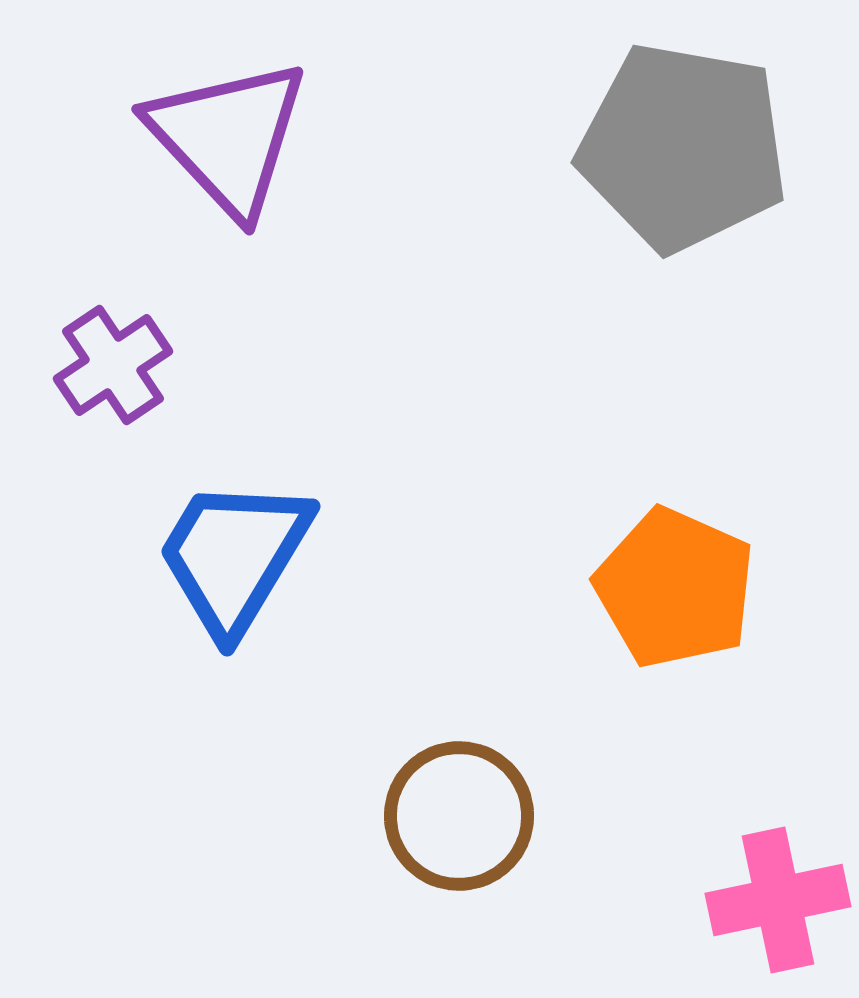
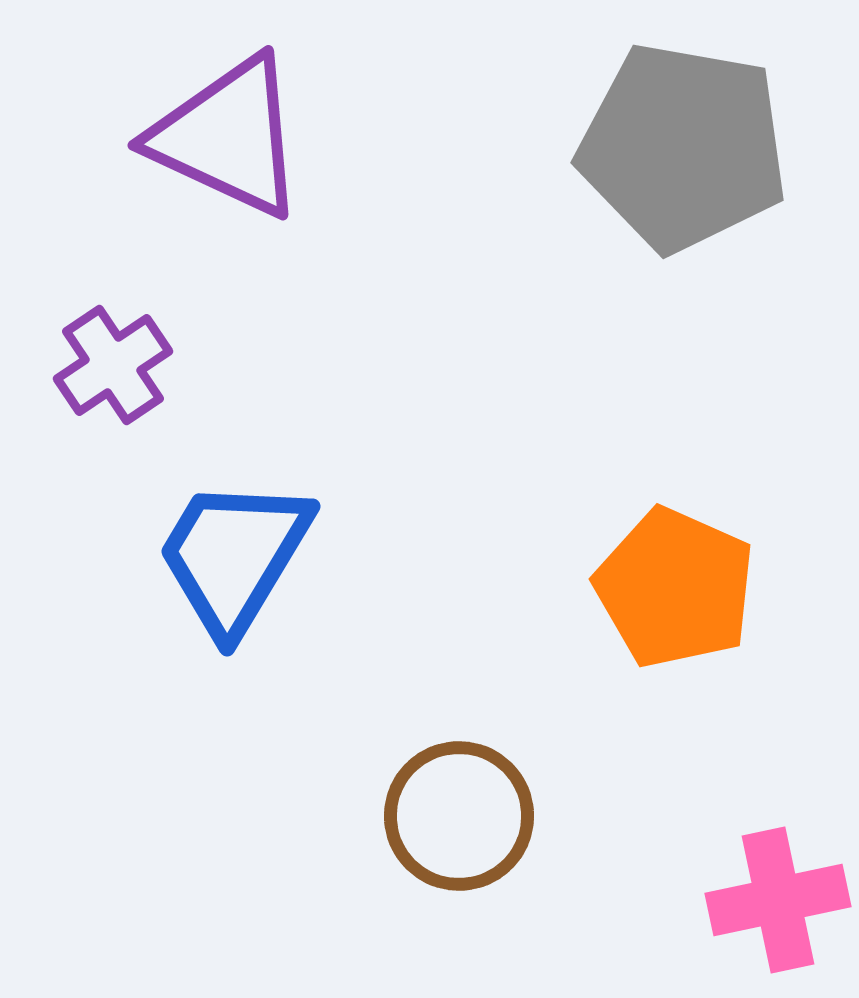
purple triangle: rotated 22 degrees counterclockwise
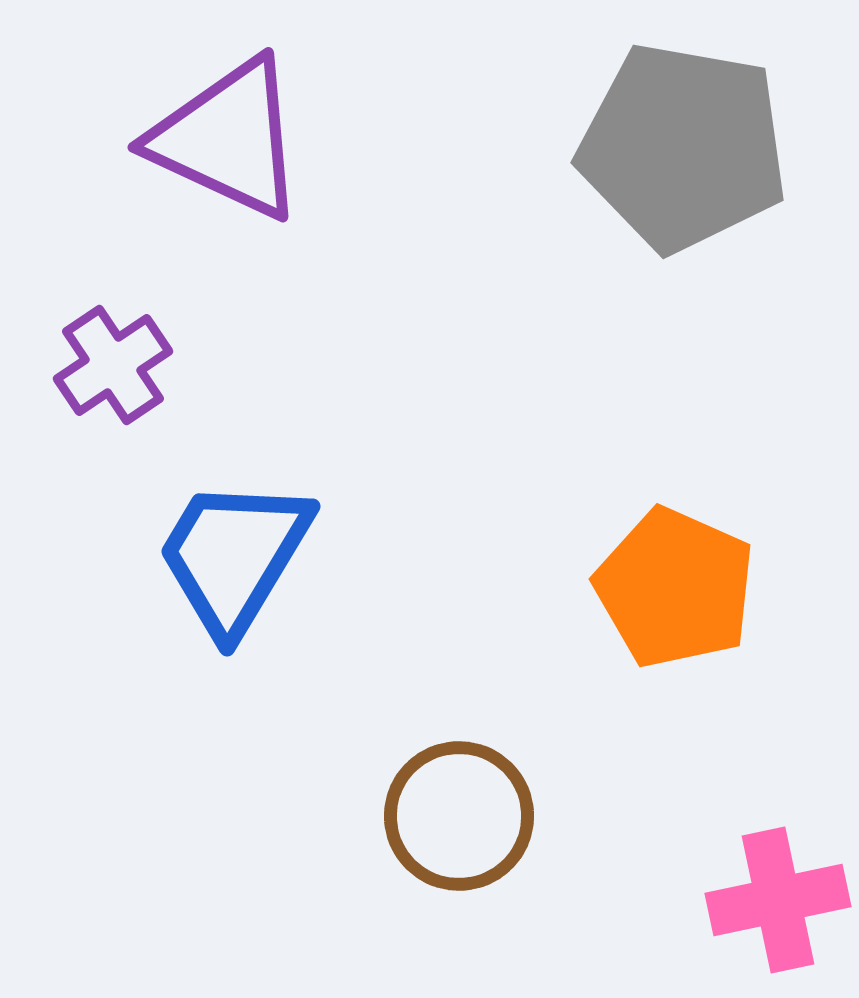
purple triangle: moved 2 px down
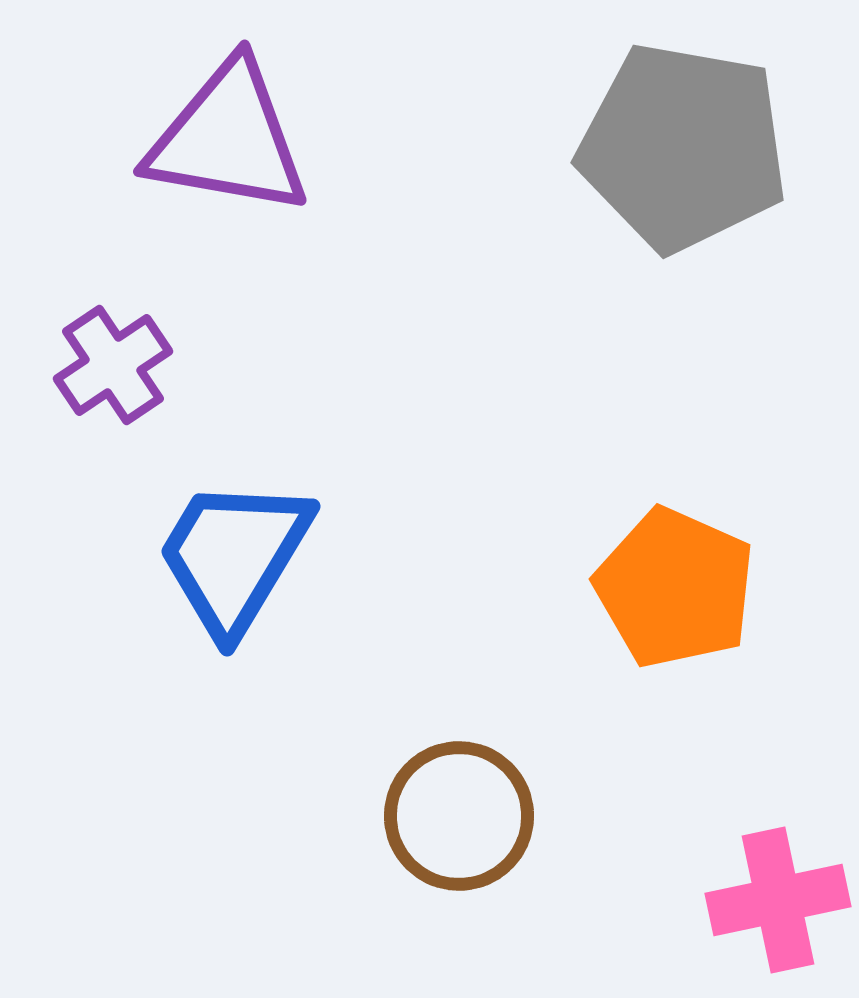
purple triangle: rotated 15 degrees counterclockwise
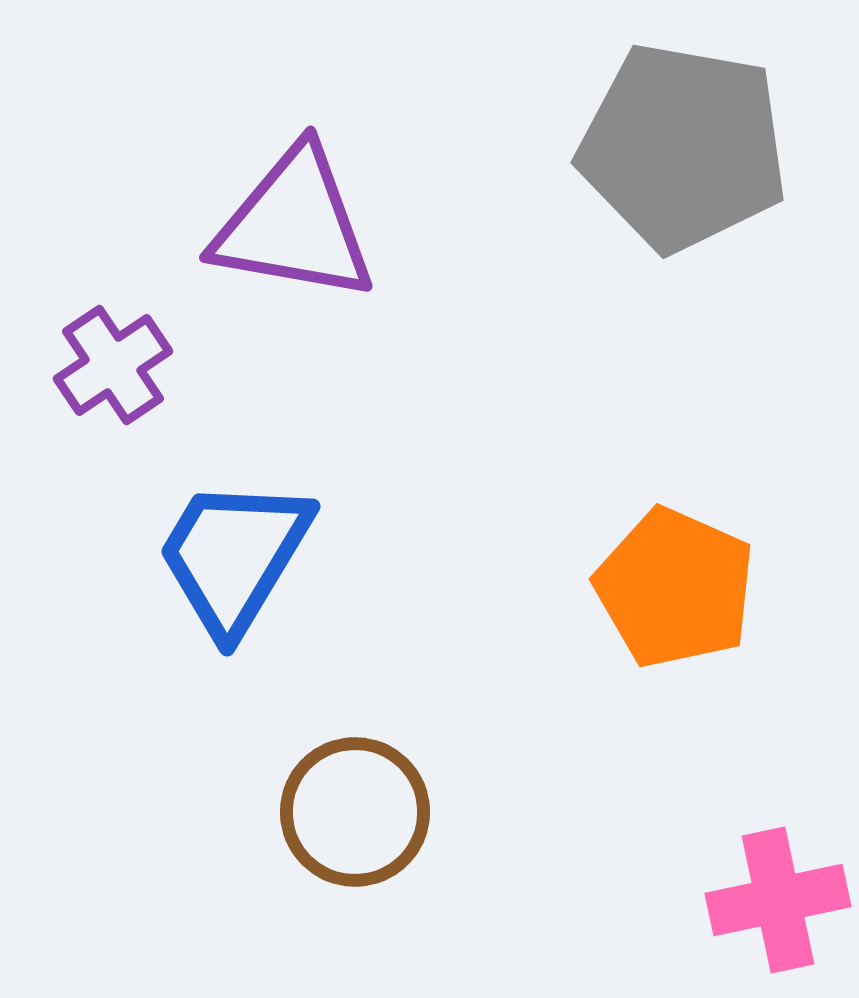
purple triangle: moved 66 px right, 86 px down
brown circle: moved 104 px left, 4 px up
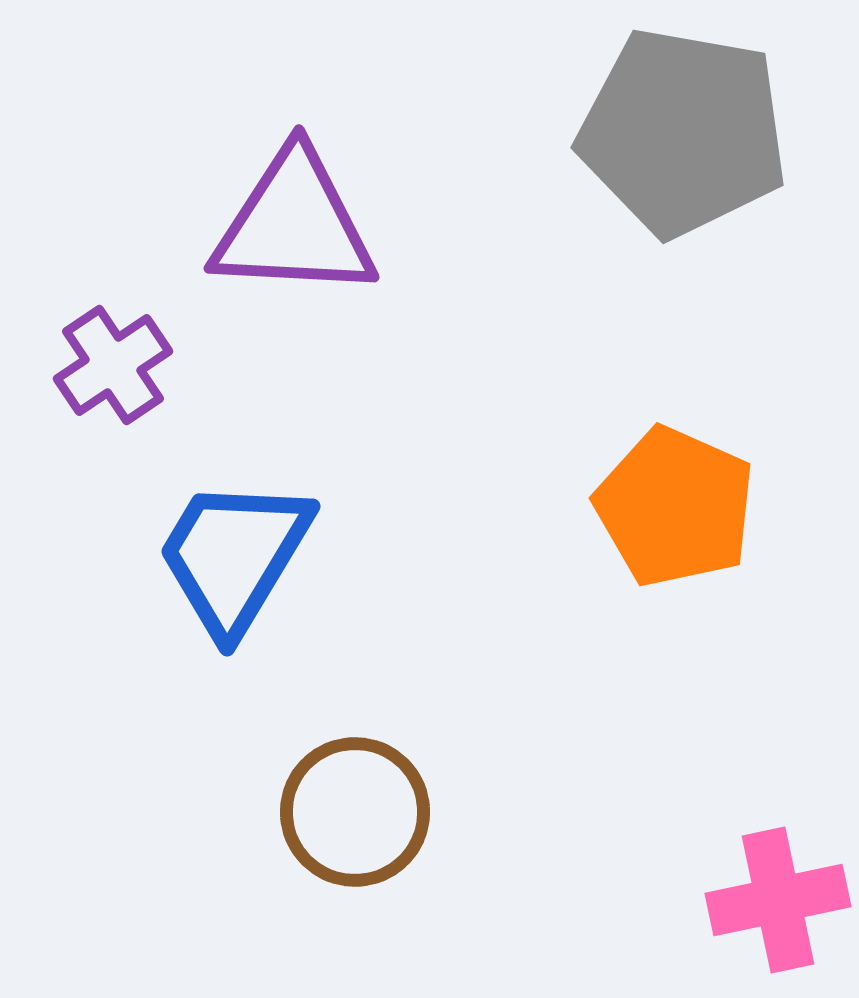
gray pentagon: moved 15 px up
purple triangle: rotated 7 degrees counterclockwise
orange pentagon: moved 81 px up
